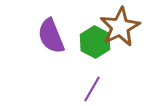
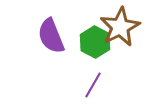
purple line: moved 1 px right, 4 px up
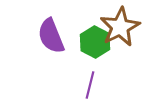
purple line: moved 3 px left; rotated 16 degrees counterclockwise
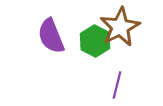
green hexagon: moved 1 px up
purple line: moved 27 px right
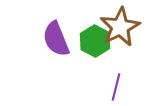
purple semicircle: moved 5 px right, 3 px down
purple line: moved 1 px left, 2 px down
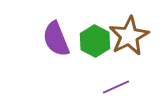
brown star: moved 9 px right, 9 px down
purple line: rotated 52 degrees clockwise
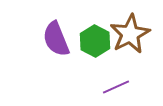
brown star: moved 1 px right, 2 px up
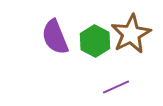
brown star: moved 1 px right
purple semicircle: moved 1 px left, 2 px up
